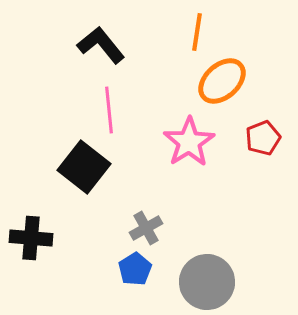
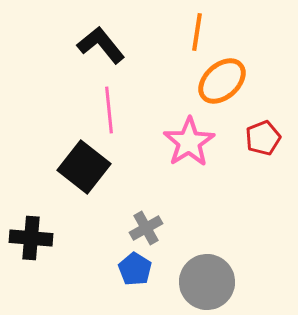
blue pentagon: rotated 8 degrees counterclockwise
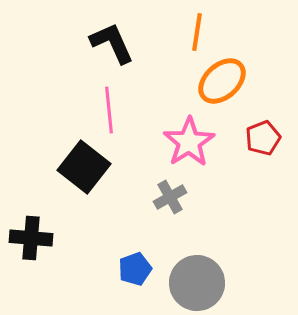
black L-shape: moved 11 px right, 2 px up; rotated 15 degrees clockwise
gray cross: moved 24 px right, 31 px up
blue pentagon: rotated 20 degrees clockwise
gray circle: moved 10 px left, 1 px down
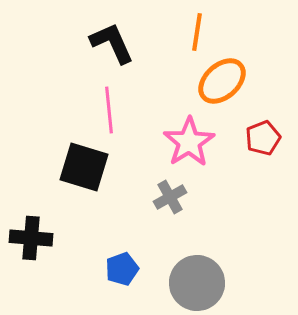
black square: rotated 21 degrees counterclockwise
blue pentagon: moved 13 px left
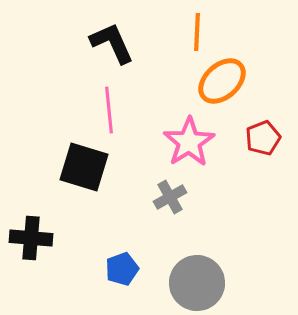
orange line: rotated 6 degrees counterclockwise
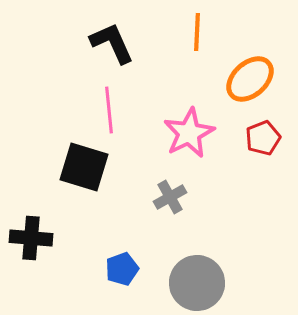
orange ellipse: moved 28 px right, 2 px up
pink star: moved 9 px up; rotated 6 degrees clockwise
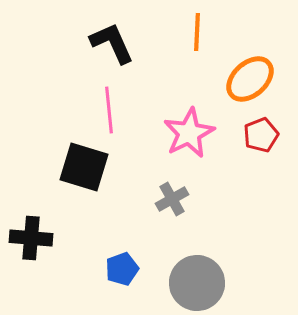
red pentagon: moved 2 px left, 3 px up
gray cross: moved 2 px right, 2 px down
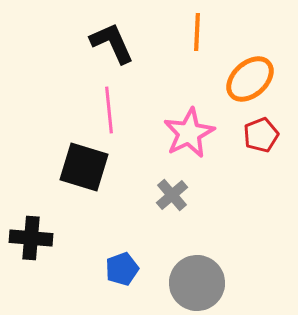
gray cross: moved 4 px up; rotated 12 degrees counterclockwise
